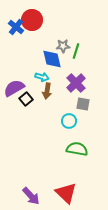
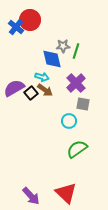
red circle: moved 2 px left
brown arrow: moved 2 px left, 1 px up; rotated 63 degrees counterclockwise
black square: moved 5 px right, 6 px up
green semicircle: rotated 45 degrees counterclockwise
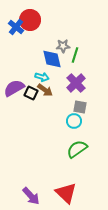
green line: moved 1 px left, 4 px down
black square: rotated 24 degrees counterclockwise
gray square: moved 3 px left, 3 px down
cyan circle: moved 5 px right
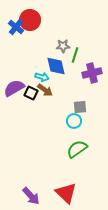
blue diamond: moved 4 px right, 7 px down
purple cross: moved 16 px right, 10 px up; rotated 30 degrees clockwise
gray square: rotated 16 degrees counterclockwise
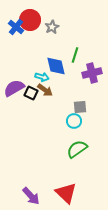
gray star: moved 11 px left, 19 px up; rotated 24 degrees counterclockwise
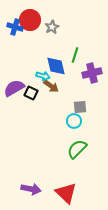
blue cross: moved 1 px left; rotated 21 degrees counterclockwise
cyan arrow: moved 1 px right, 1 px up
brown arrow: moved 6 px right, 4 px up
green semicircle: rotated 10 degrees counterclockwise
purple arrow: moved 7 px up; rotated 36 degrees counterclockwise
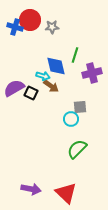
gray star: rotated 24 degrees clockwise
cyan circle: moved 3 px left, 2 px up
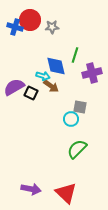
purple semicircle: moved 1 px up
gray square: rotated 16 degrees clockwise
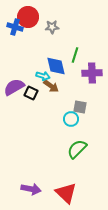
red circle: moved 2 px left, 3 px up
purple cross: rotated 12 degrees clockwise
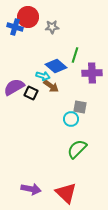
blue diamond: rotated 35 degrees counterclockwise
